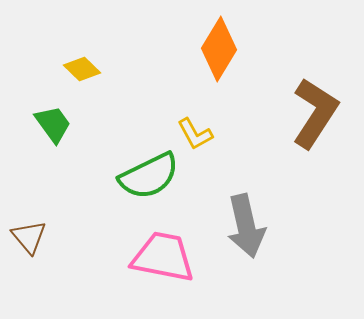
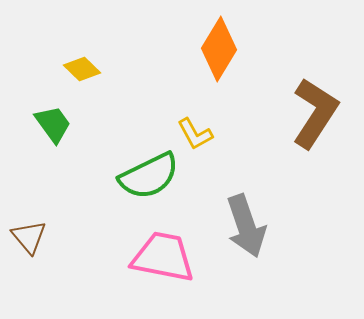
gray arrow: rotated 6 degrees counterclockwise
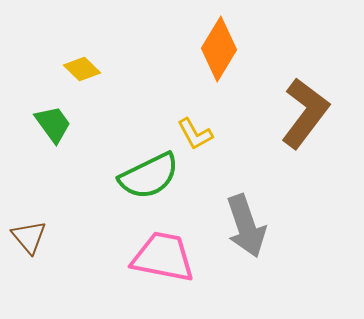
brown L-shape: moved 10 px left; rotated 4 degrees clockwise
